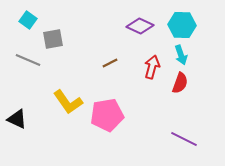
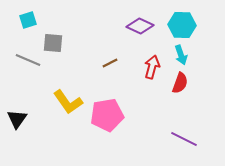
cyan square: rotated 36 degrees clockwise
gray square: moved 4 px down; rotated 15 degrees clockwise
black triangle: rotated 40 degrees clockwise
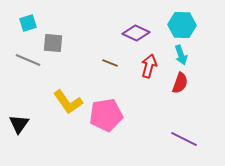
cyan square: moved 3 px down
purple diamond: moved 4 px left, 7 px down
brown line: rotated 49 degrees clockwise
red arrow: moved 3 px left, 1 px up
pink pentagon: moved 1 px left
black triangle: moved 2 px right, 5 px down
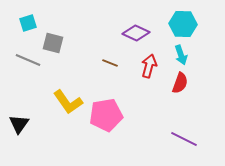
cyan hexagon: moved 1 px right, 1 px up
gray square: rotated 10 degrees clockwise
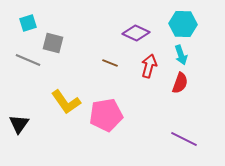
yellow L-shape: moved 2 px left
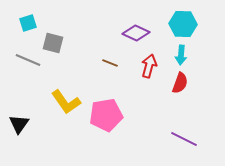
cyan arrow: rotated 24 degrees clockwise
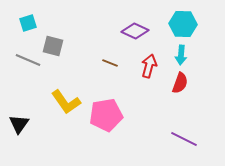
purple diamond: moved 1 px left, 2 px up
gray square: moved 3 px down
